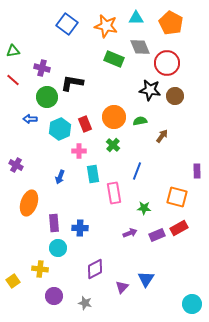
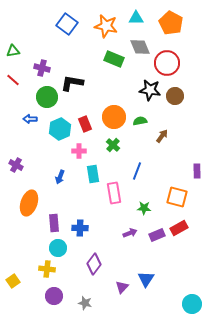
yellow cross at (40, 269): moved 7 px right
purple diamond at (95, 269): moved 1 px left, 5 px up; rotated 25 degrees counterclockwise
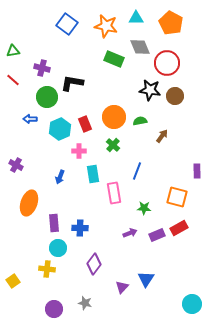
purple circle at (54, 296): moved 13 px down
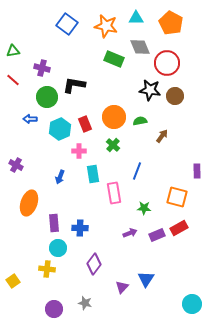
black L-shape at (72, 83): moved 2 px right, 2 px down
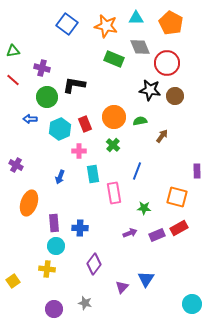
cyan circle at (58, 248): moved 2 px left, 2 px up
